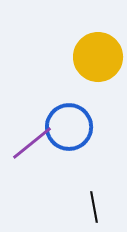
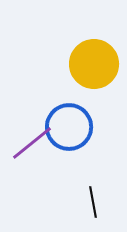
yellow circle: moved 4 px left, 7 px down
black line: moved 1 px left, 5 px up
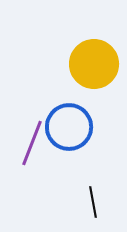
purple line: rotated 30 degrees counterclockwise
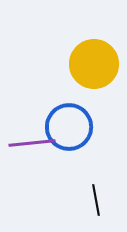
purple line: rotated 63 degrees clockwise
black line: moved 3 px right, 2 px up
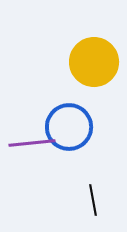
yellow circle: moved 2 px up
black line: moved 3 px left
